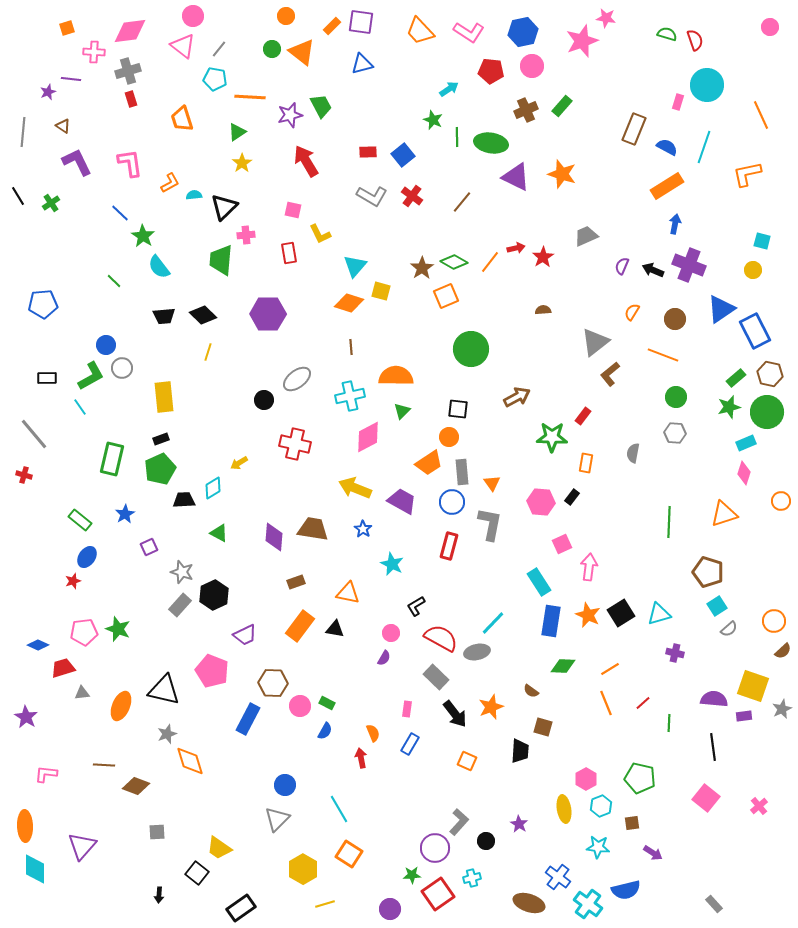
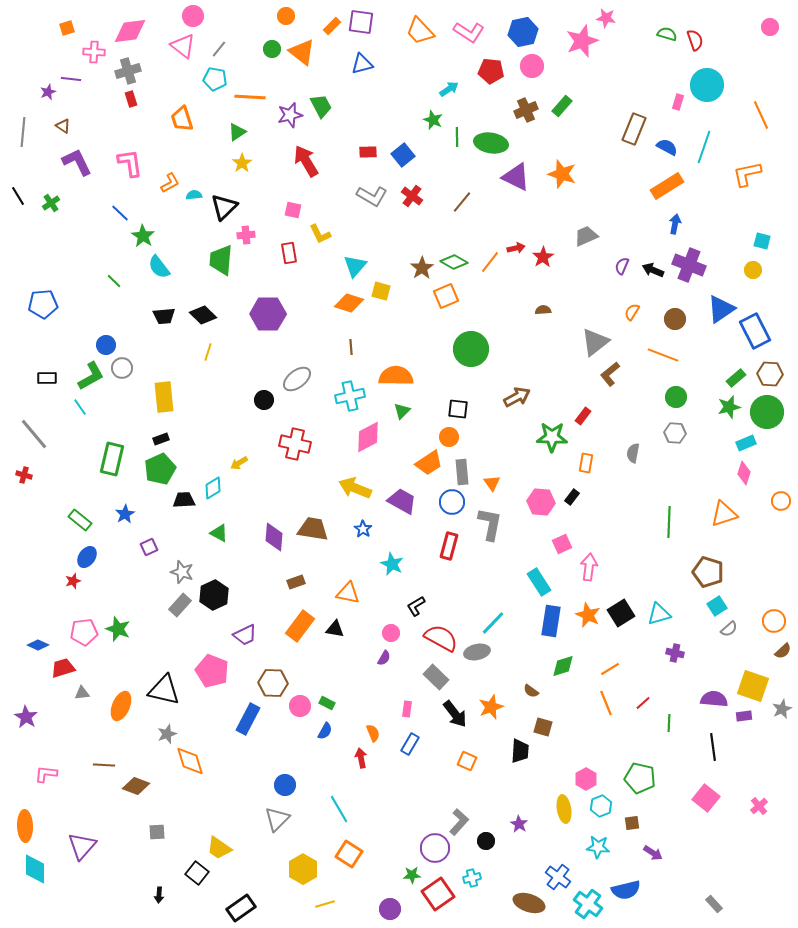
brown hexagon at (770, 374): rotated 10 degrees counterclockwise
green diamond at (563, 666): rotated 20 degrees counterclockwise
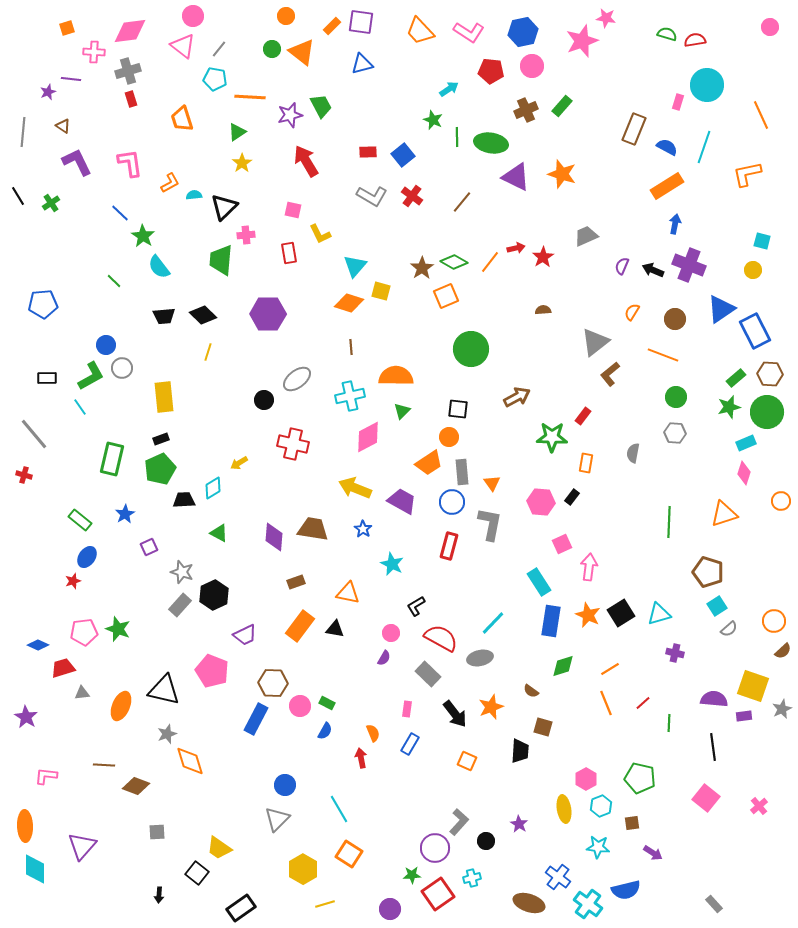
red semicircle at (695, 40): rotated 80 degrees counterclockwise
red cross at (295, 444): moved 2 px left
gray ellipse at (477, 652): moved 3 px right, 6 px down
gray rectangle at (436, 677): moved 8 px left, 3 px up
blue rectangle at (248, 719): moved 8 px right
pink L-shape at (46, 774): moved 2 px down
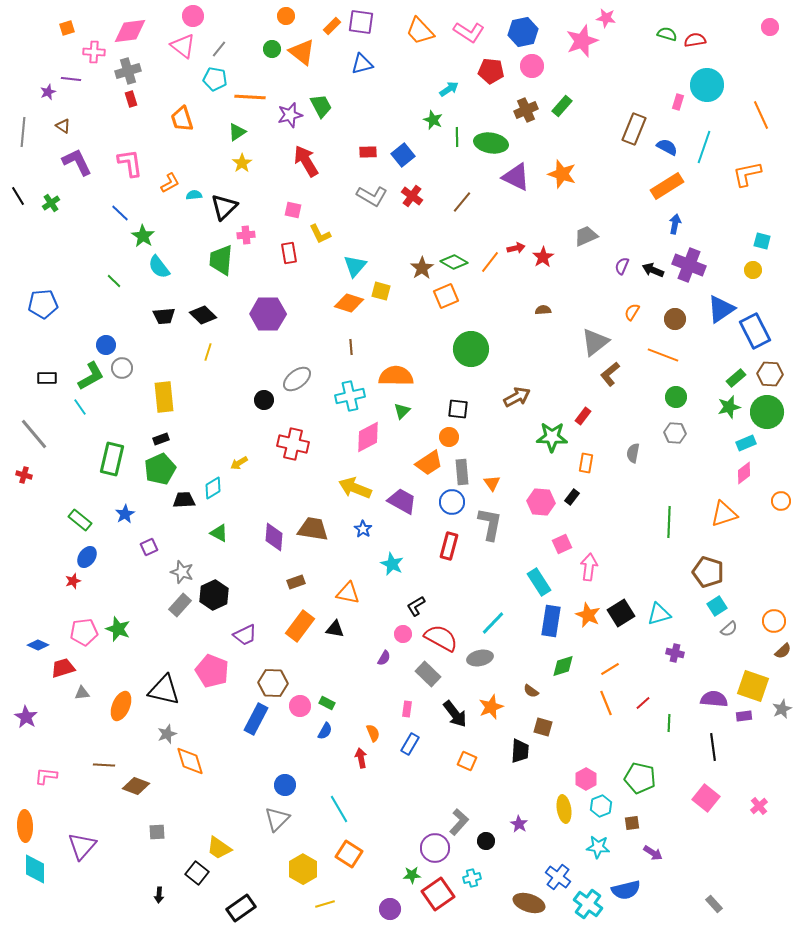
pink diamond at (744, 473): rotated 35 degrees clockwise
pink circle at (391, 633): moved 12 px right, 1 px down
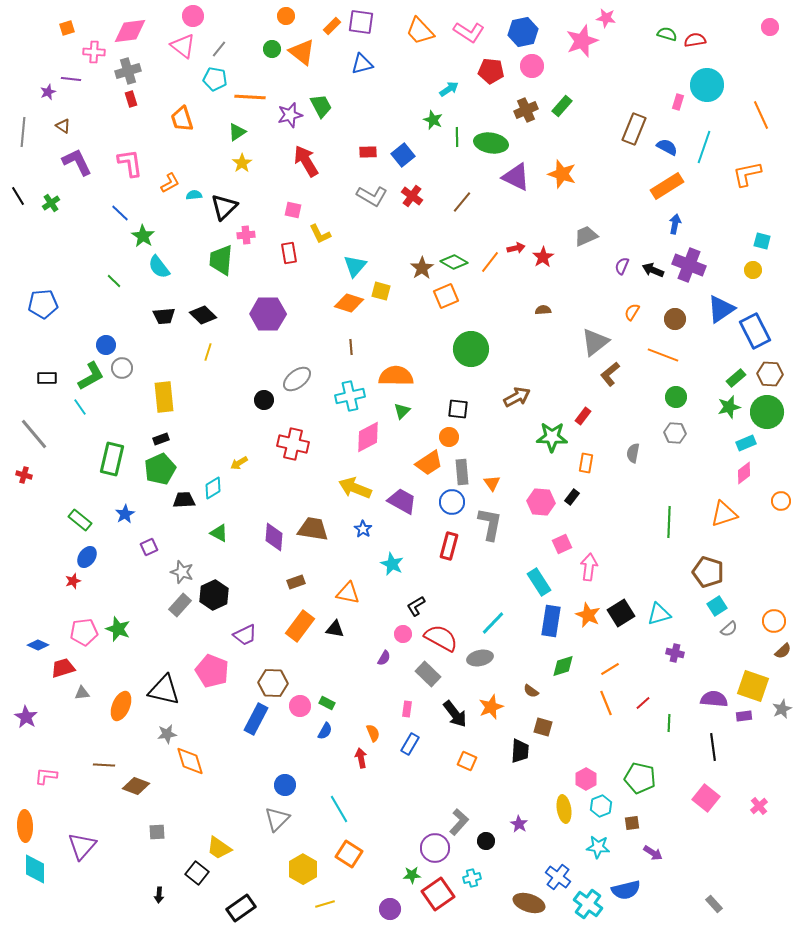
gray star at (167, 734): rotated 12 degrees clockwise
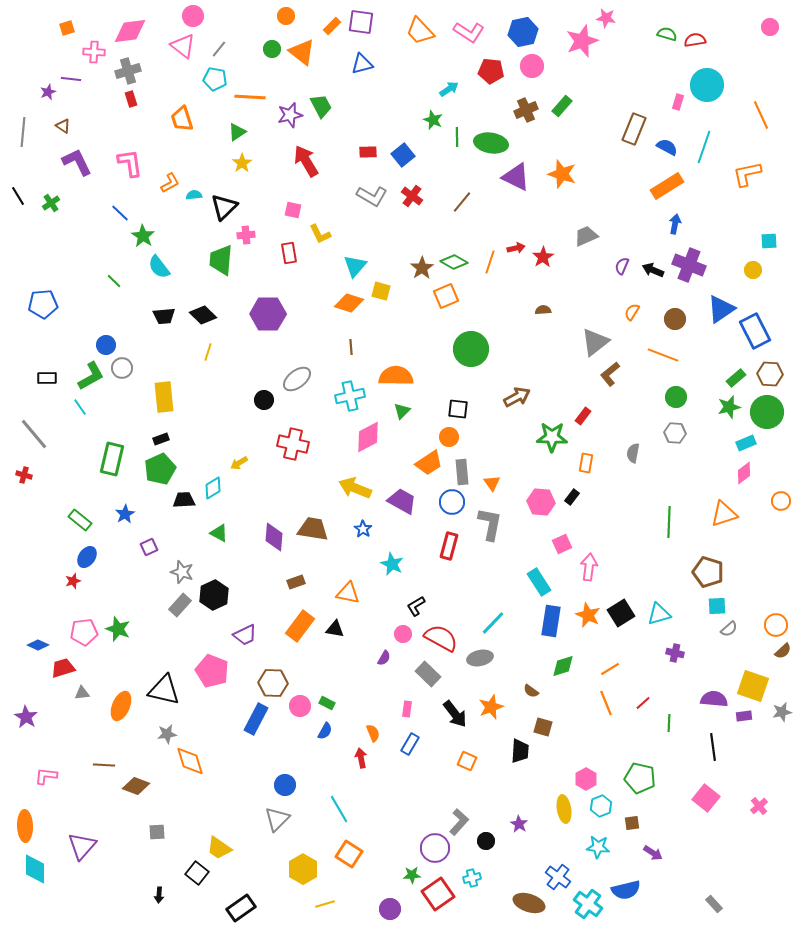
cyan square at (762, 241): moved 7 px right; rotated 18 degrees counterclockwise
orange line at (490, 262): rotated 20 degrees counterclockwise
cyan square at (717, 606): rotated 30 degrees clockwise
orange circle at (774, 621): moved 2 px right, 4 px down
gray star at (782, 709): moved 3 px down; rotated 12 degrees clockwise
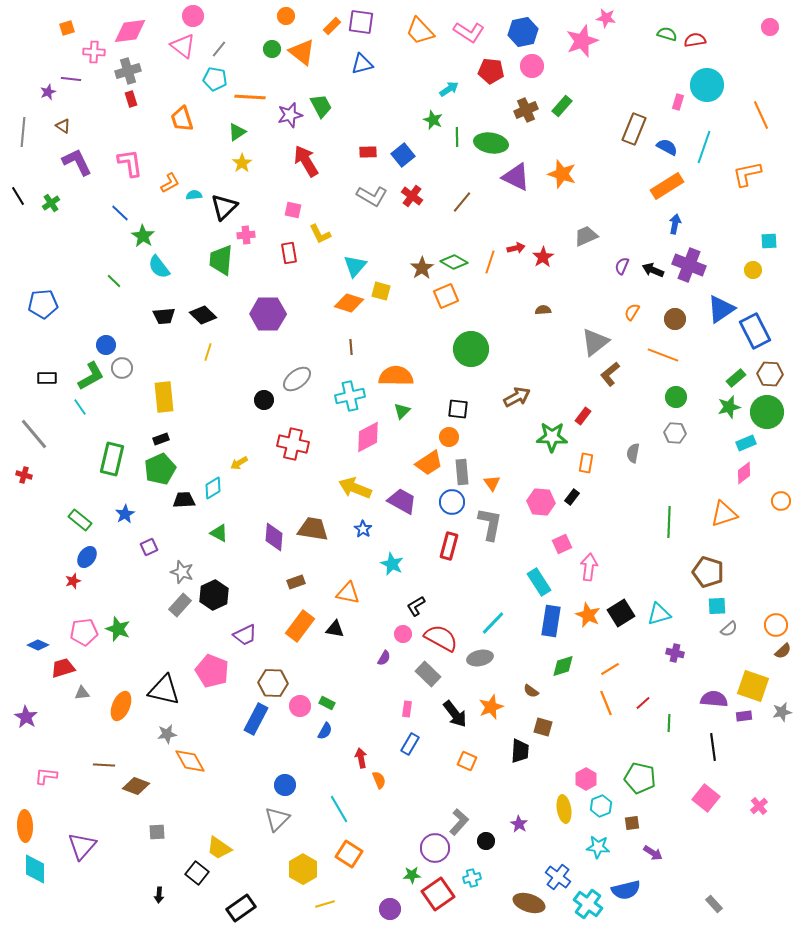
orange semicircle at (373, 733): moved 6 px right, 47 px down
orange diamond at (190, 761): rotated 12 degrees counterclockwise
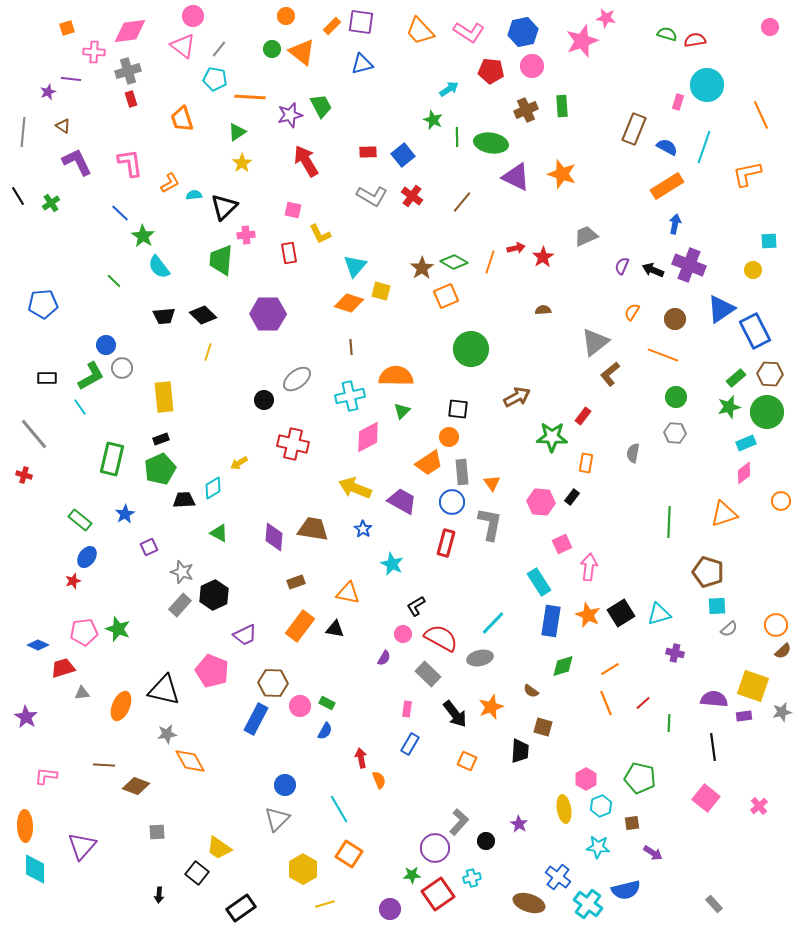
green rectangle at (562, 106): rotated 45 degrees counterclockwise
red rectangle at (449, 546): moved 3 px left, 3 px up
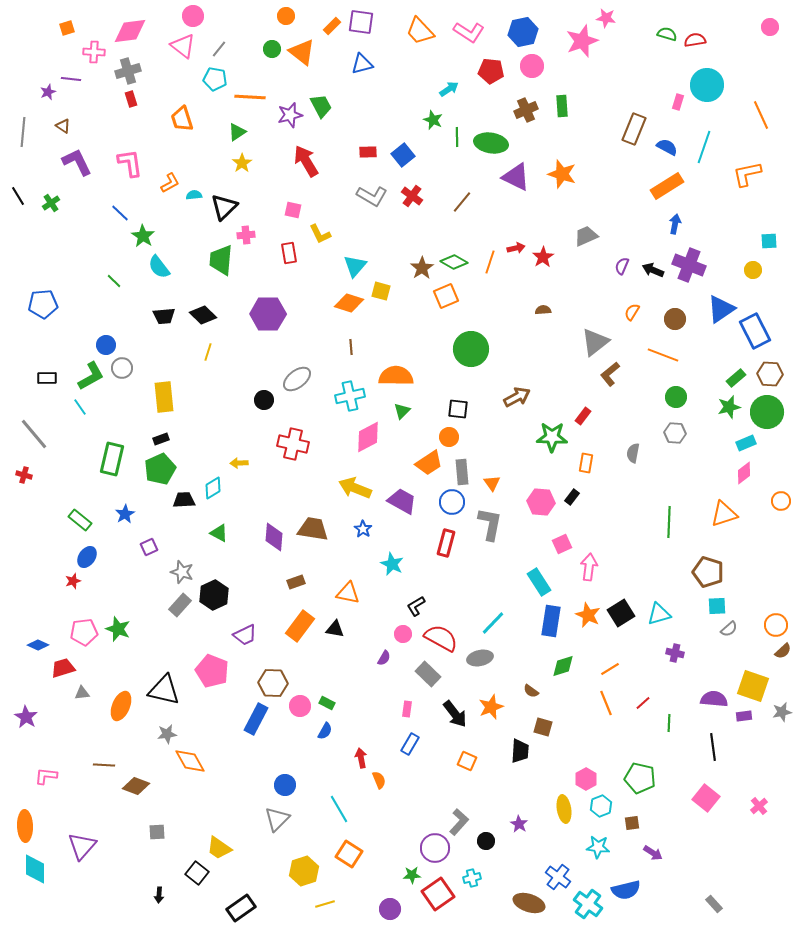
yellow arrow at (239, 463): rotated 30 degrees clockwise
yellow hexagon at (303, 869): moved 1 px right, 2 px down; rotated 12 degrees clockwise
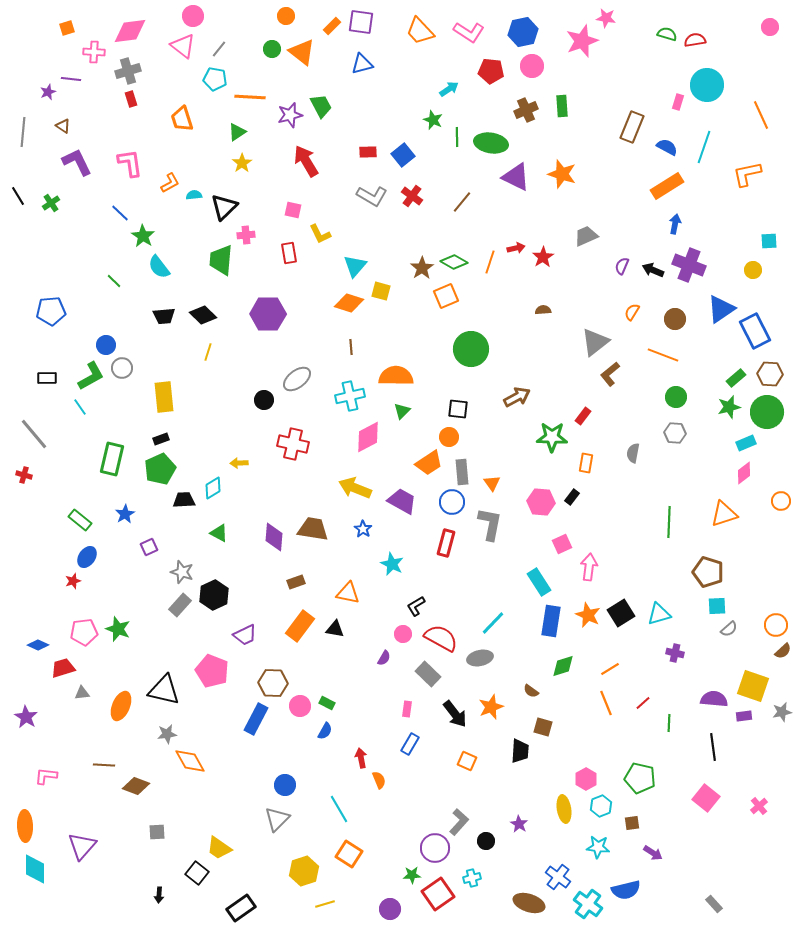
brown rectangle at (634, 129): moved 2 px left, 2 px up
blue pentagon at (43, 304): moved 8 px right, 7 px down
